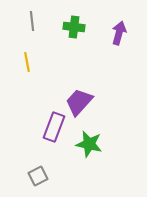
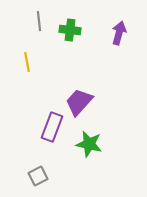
gray line: moved 7 px right
green cross: moved 4 px left, 3 px down
purple rectangle: moved 2 px left
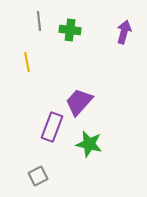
purple arrow: moved 5 px right, 1 px up
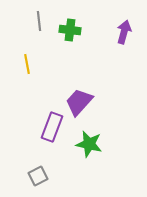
yellow line: moved 2 px down
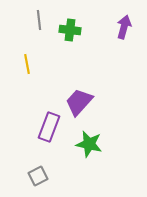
gray line: moved 1 px up
purple arrow: moved 5 px up
purple rectangle: moved 3 px left
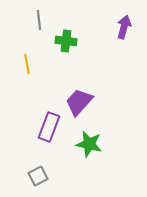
green cross: moved 4 px left, 11 px down
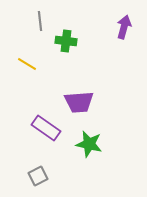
gray line: moved 1 px right, 1 px down
yellow line: rotated 48 degrees counterclockwise
purple trapezoid: rotated 136 degrees counterclockwise
purple rectangle: moved 3 px left, 1 px down; rotated 76 degrees counterclockwise
